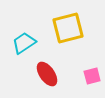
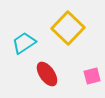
yellow square: rotated 32 degrees counterclockwise
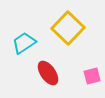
red ellipse: moved 1 px right, 1 px up
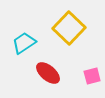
yellow square: moved 1 px right
red ellipse: rotated 15 degrees counterclockwise
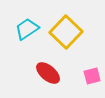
yellow square: moved 3 px left, 4 px down
cyan trapezoid: moved 3 px right, 14 px up
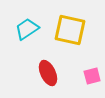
yellow square: moved 4 px right, 2 px up; rotated 32 degrees counterclockwise
red ellipse: rotated 25 degrees clockwise
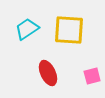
yellow square: moved 1 px left; rotated 8 degrees counterclockwise
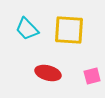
cyan trapezoid: rotated 100 degrees counterclockwise
red ellipse: rotated 50 degrees counterclockwise
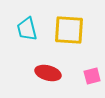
cyan trapezoid: rotated 30 degrees clockwise
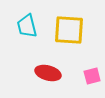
cyan trapezoid: moved 3 px up
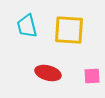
pink square: rotated 12 degrees clockwise
